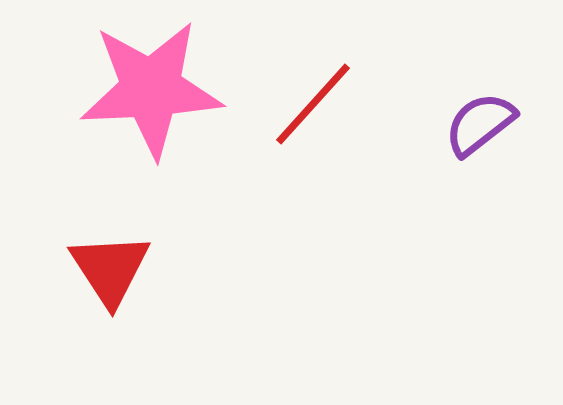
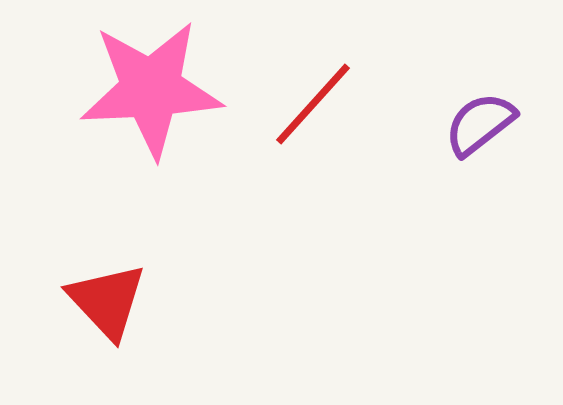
red triangle: moved 3 px left, 32 px down; rotated 10 degrees counterclockwise
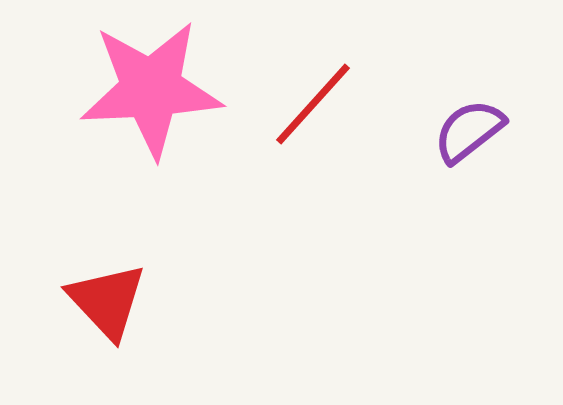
purple semicircle: moved 11 px left, 7 px down
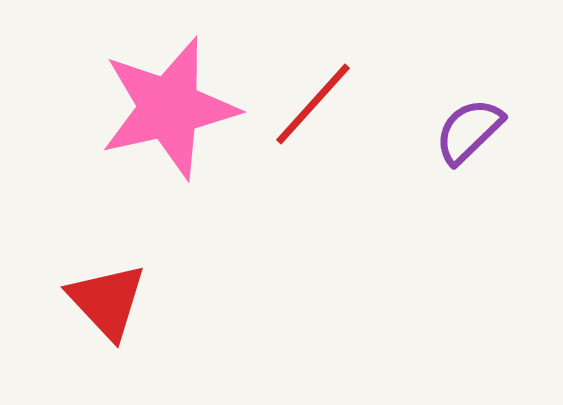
pink star: moved 18 px right, 19 px down; rotated 10 degrees counterclockwise
purple semicircle: rotated 6 degrees counterclockwise
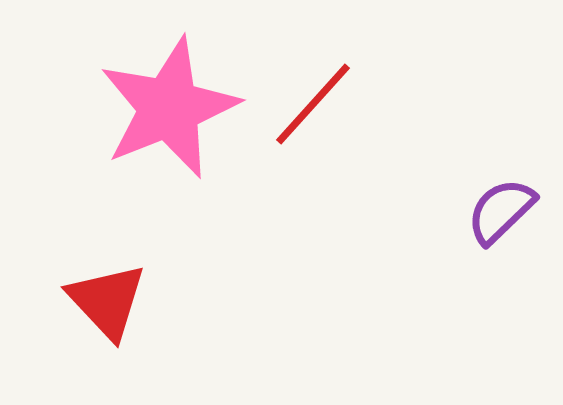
pink star: rotated 9 degrees counterclockwise
purple semicircle: moved 32 px right, 80 px down
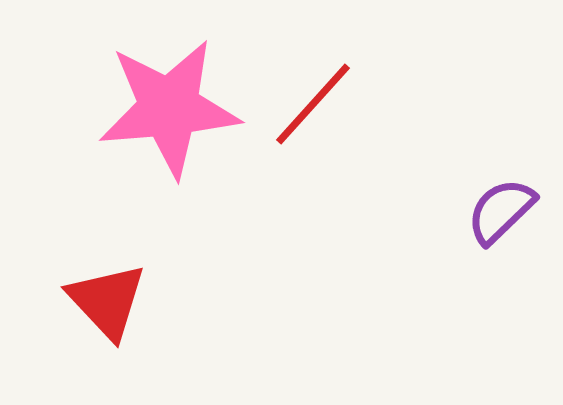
pink star: rotated 17 degrees clockwise
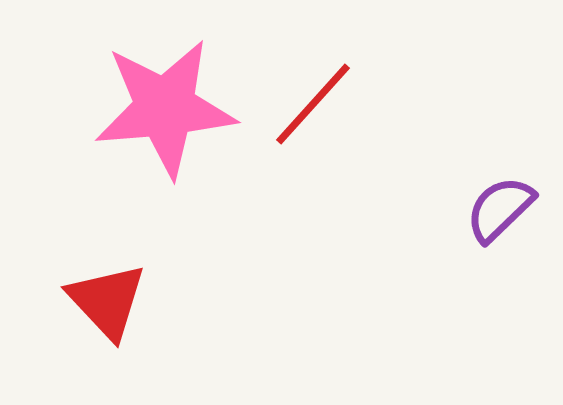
pink star: moved 4 px left
purple semicircle: moved 1 px left, 2 px up
